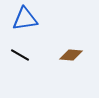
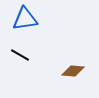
brown diamond: moved 2 px right, 16 px down
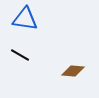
blue triangle: rotated 16 degrees clockwise
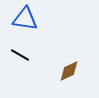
brown diamond: moved 4 px left; rotated 30 degrees counterclockwise
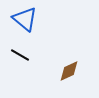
blue triangle: rotated 32 degrees clockwise
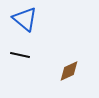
black line: rotated 18 degrees counterclockwise
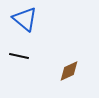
black line: moved 1 px left, 1 px down
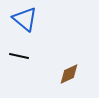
brown diamond: moved 3 px down
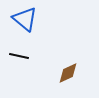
brown diamond: moved 1 px left, 1 px up
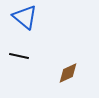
blue triangle: moved 2 px up
